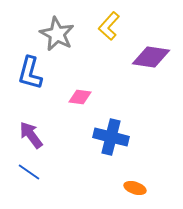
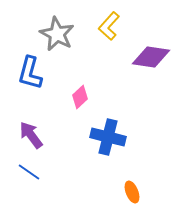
pink diamond: rotated 50 degrees counterclockwise
blue cross: moved 3 px left
orange ellipse: moved 3 px left, 4 px down; rotated 50 degrees clockwise
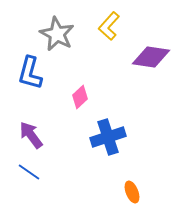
blue cross: rotated 32 degrees counterclockwise
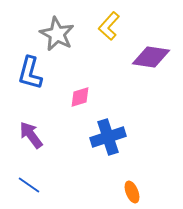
pink diamond: rotated 25 degrees clockwise
blue line: moved 13 px down
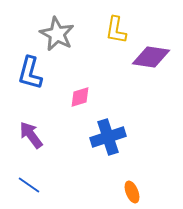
yellow L-shape: moved 7 px right, 4 px down; rotated 32 degrees counterclockwise
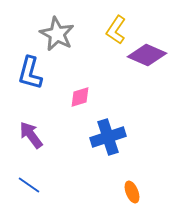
yellow L-shape: rotated 24 degrees clockwise
purple diamond: moved 4 px left, 2 px up; rotated 15 degrees clockwise
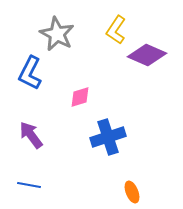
blue L-shape: rotated 12 degrees clockwise
blue line: rotated 25 degrees counterclockwise
